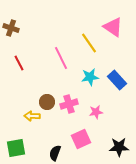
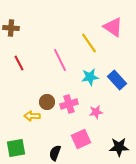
brown cross: rotated 14 degrees counterclockwise
pink line: moved 1 px left, 2 px down
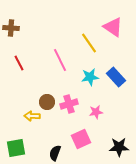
blue rectangle: moved 1 px left, 3 px up
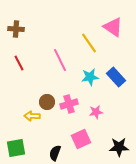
brown cross: moved 5 px right, 1 px down
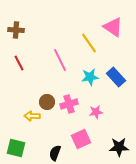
brown cross: moved 1 px down
green square: rotated 24 degrees clockwise
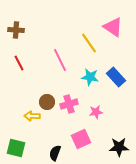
cyan star: rotated 18 degrees clockwise
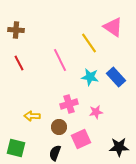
brown circle: moved 12 px right, 25 px down
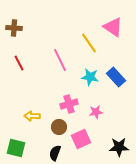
brown cross: moved 2 px left, 2 px up
